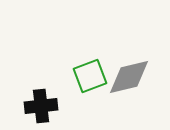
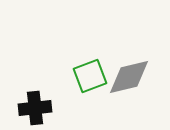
black cross: moved 6 px left, 2 px down
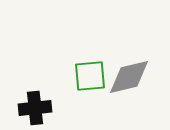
green square: rotated 16 degrees clockwise
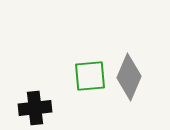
gray diamond: rotated 54 degrees counterclockwise
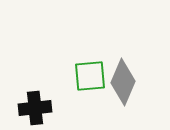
gray diamond: moved 6 px left, 5 px down
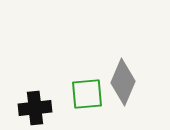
green square: moved 3 px left, 18 px down
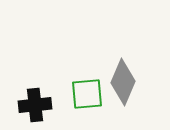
black cross: moved 3 px up
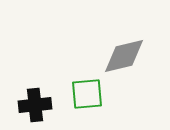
gray diamond: moved 1 px right, 26 px up; rotated 54 degrees clockwise
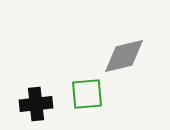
black cross: moved 1 px right, 1 px up
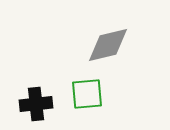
gray diamond: moved 16 px left, 11 px up
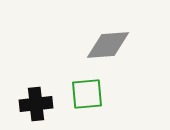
gray diamond: rotated 9 degrees clockwise
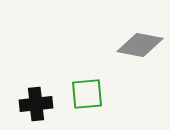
gray diamond: moved 32 px right; rotated 15 degrees clockwise
